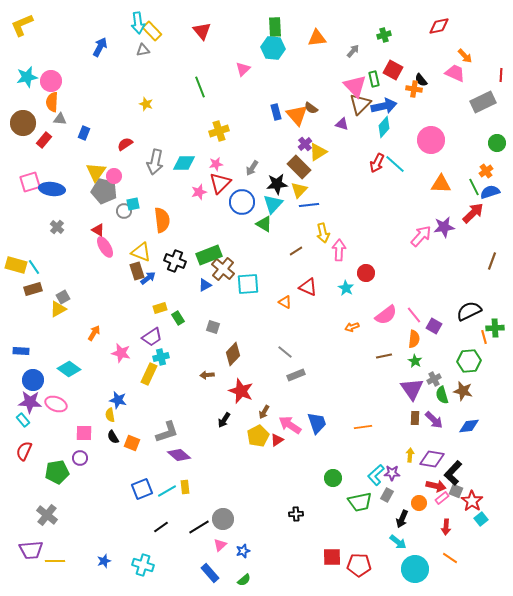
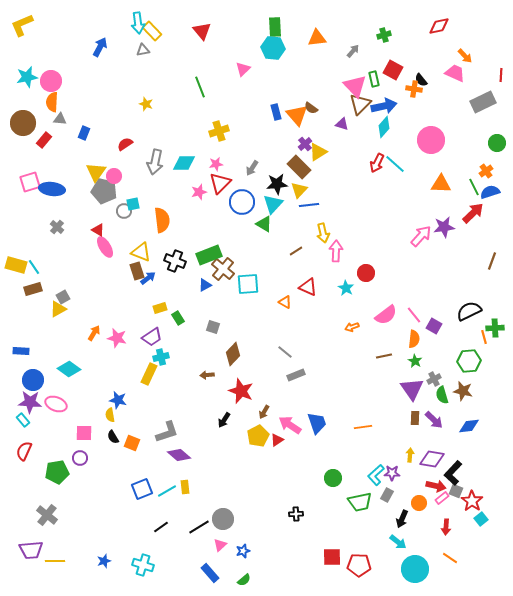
pink arrow at (339, 250): moved 3 px left, 1 px down
pink star at (121, 353): moved 4 px left, 15 px up
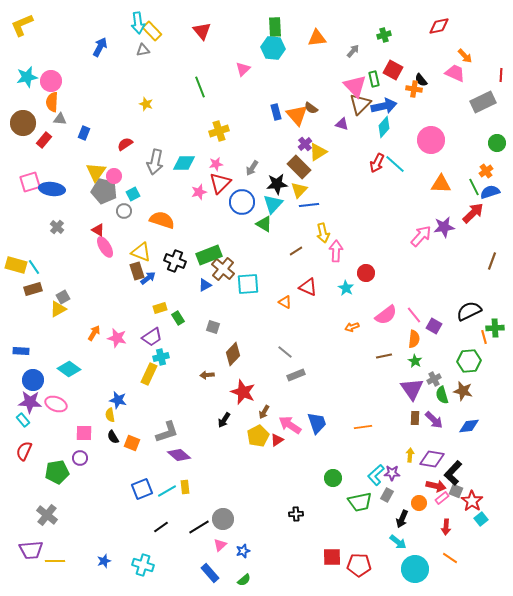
cyan square at (133, 204): moved 10 px up; rotated 16 degrees counterclockwise
orange semicircle at (162, 220): rotated 65 degrees counterclockwise
red star at (241, 391): moved 2 px right, 1 px down
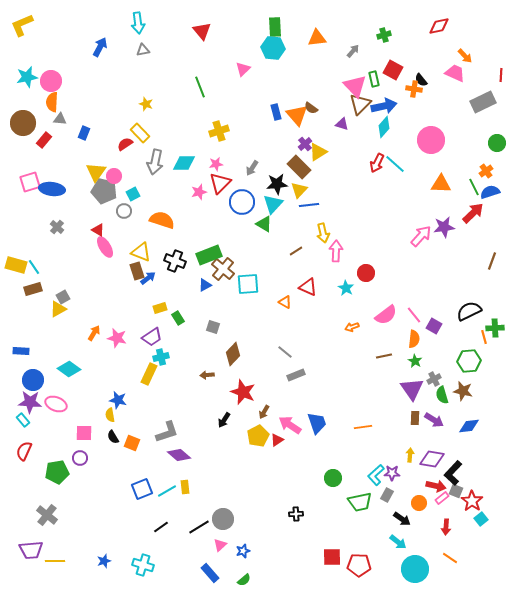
yellow rectangle at (152, 31): moved 12 px left, 102 px down
purple arrow at (434, 420): rotated 12 degrees counterclockwise
black arrow at (402, 519): rotated 78 degrees counterclockwise
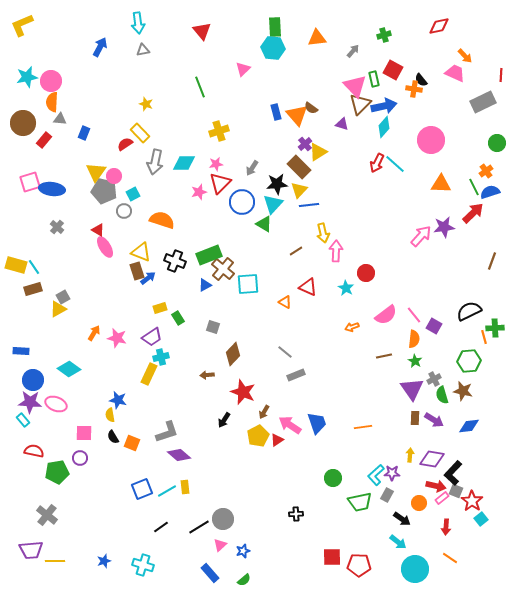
red semicircle at (24, 451): moved 10 px right; rotated 78 degrees clockwise
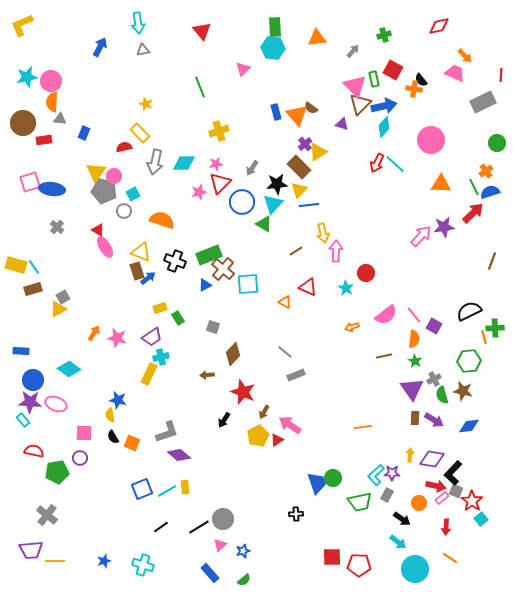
red rectangle at (44, 140): rotated 42 degrees clockwise
red semicircle at (125, 144): moved 1 px left, 3 px down; rotated 21 degrees clockwise
blue trapezoid at (317, 423): moved 60 px down
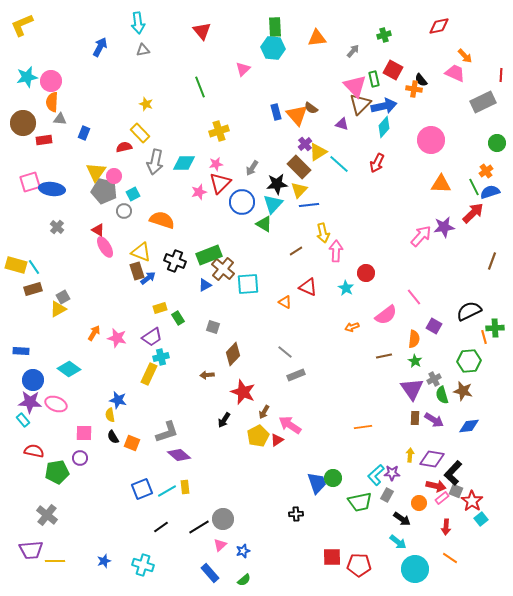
cyan line at (395, 164): moved 56 px left
pink line at (414, 315): moved 18 px up
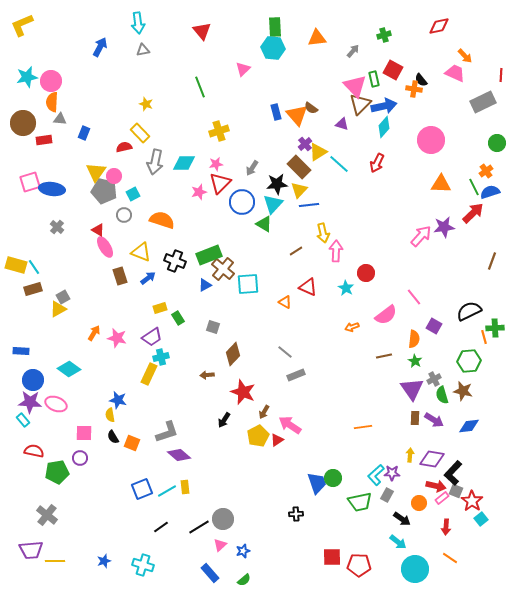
gray circle at (124, 211): moved 4 px down
brown rectangle at (137, 271): moved 17 px left, 5 px down
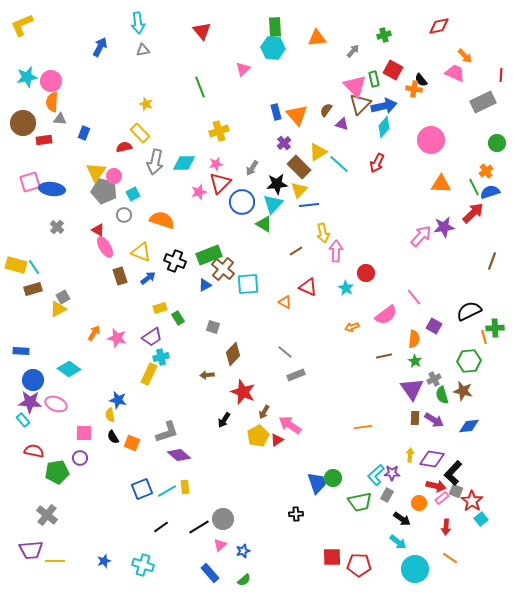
brown semicircle at (311, 108): moved 15 px right, 2 px down; rotated 88 degrees clockwise
purple cross at (305, 144): moved 21 px left, 1 px up
